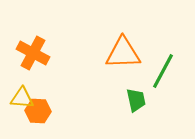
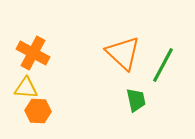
orange triangle: rotated 45 degrees clockwise
green line: moved 6 px up
yellow triangle: moved 4 px right, 10 px up
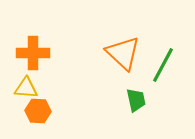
orange cross: rotated 28 degrees counterclockwise
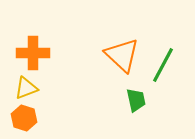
orange triangle: moved 1 px left, 2 px down
yellow triangle: rotated 25 degrees counterclockwise
orange hexagon: moved 14 px left, 7 px down; rotated 15 degrees clockwise
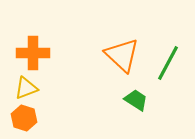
green line: moved 5 px right, 2 px up
green trapezoid: rotated 45 degrees counterclockwise
